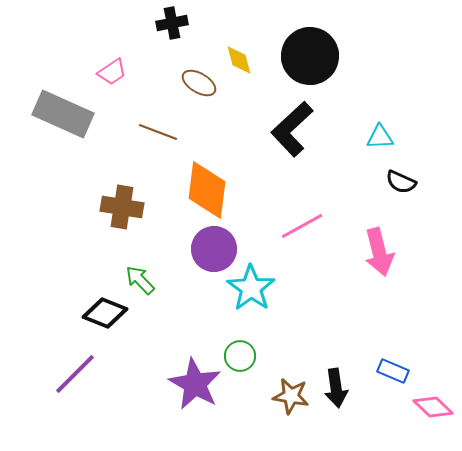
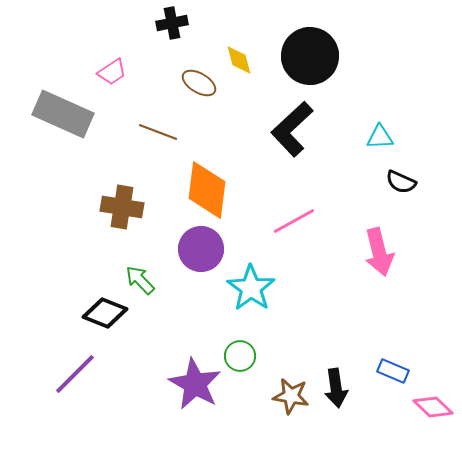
pink line: moved 8 px left, 5 px up
purple circle: moved 13 px left
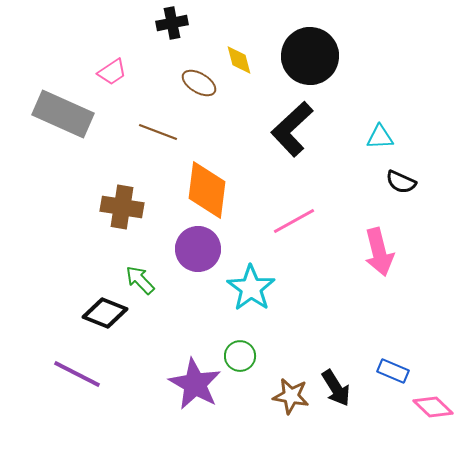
purple circle: moved 3 px left
purple line: moved 2 px right; rotated 72 degrees clockwise
black arrow: rotated 24 degrees counterclockwise
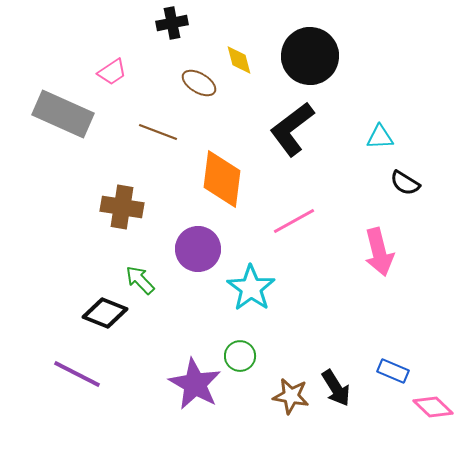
black L-shape: rotated 6 degrees clockwise
black semicircle: moved 4 px right, 1 px down; rotated 8 degrees clockwise
orange diamond: moved 15 px right, 11 px up
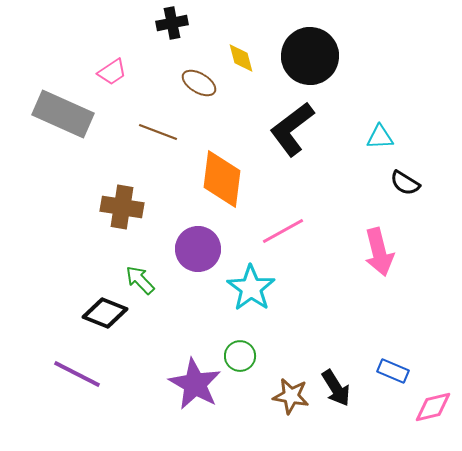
yellow diamond: moved 2 px right, 2 px up
pink line: moved 11 px left, 10 px down
pink diamond: rotated 57 degrees counterclockwise
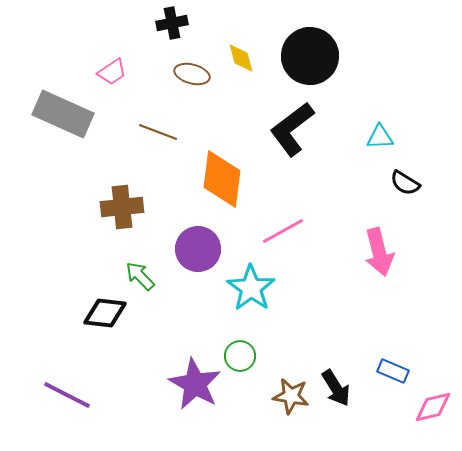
brown ellipse: moved 7 px left, 9 px up; rotated 16 degrees counterclockwise
brown cross: rotated 15 degrees counterclockwise
green arrow: moved 4 px up
black diamond: rotated 15 degrees counterclockwise
purple line: moved 10 px left, 21 px down
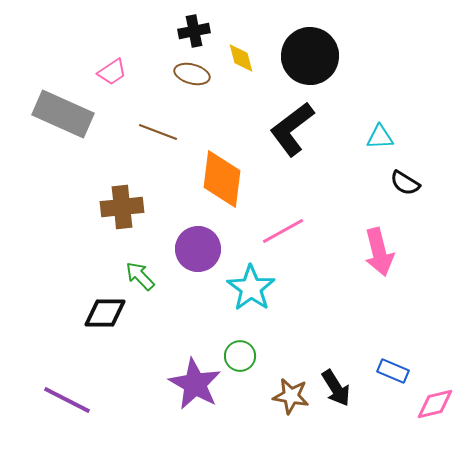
black cross: moved 22 px right, 8 px down
black diamond: rotated 6 degrees counterclockwise
purple line: moved 5 px down
pink diamond: moved 2 px right, 3 px up
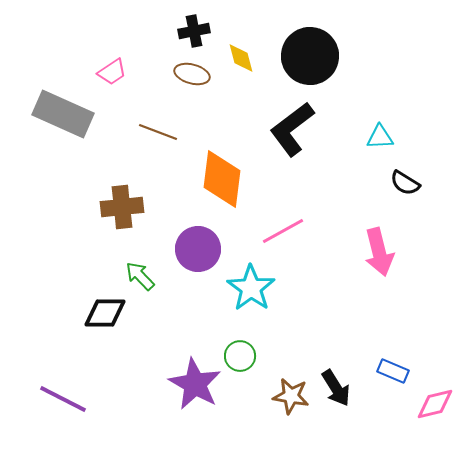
purple line: moved 4 px left, 1 px up
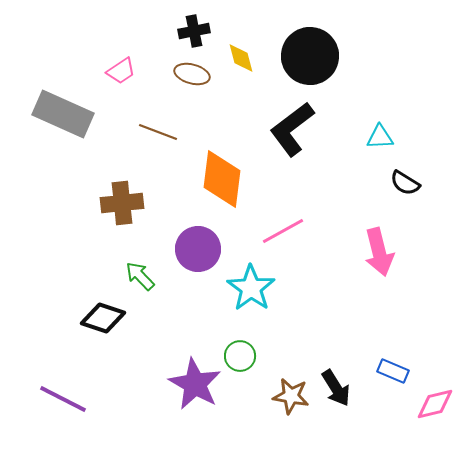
pink trapezoid: moved 9 px right, 1 px up
brown cross: moved 4 px up
black diamond: moved 2 px left, 5 px down; rotated 18 degrees clockwise
